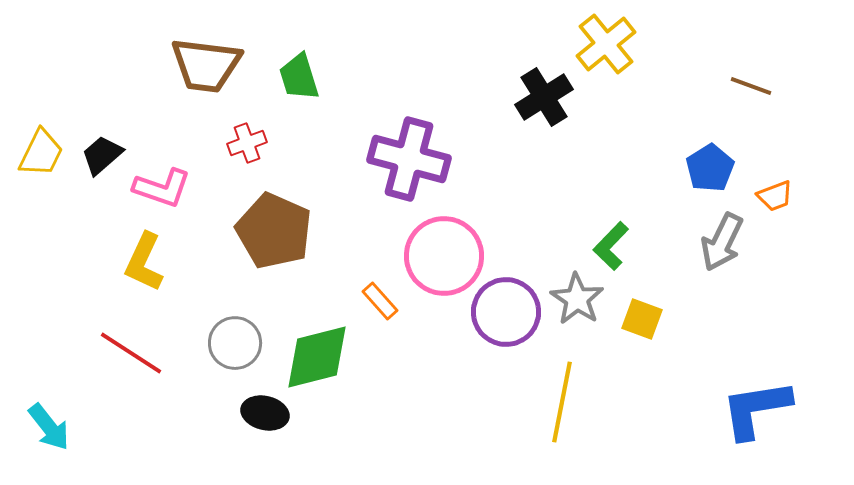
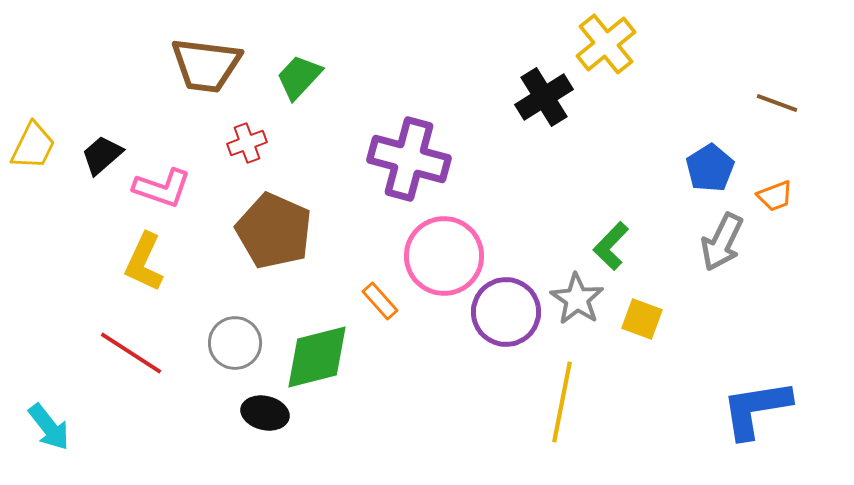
green trapezoid: rotated 60 degrees clockwise
brown line: moved 26 px right, 17 px down
yellow trapezoid: moved 8 px left, 7 px up
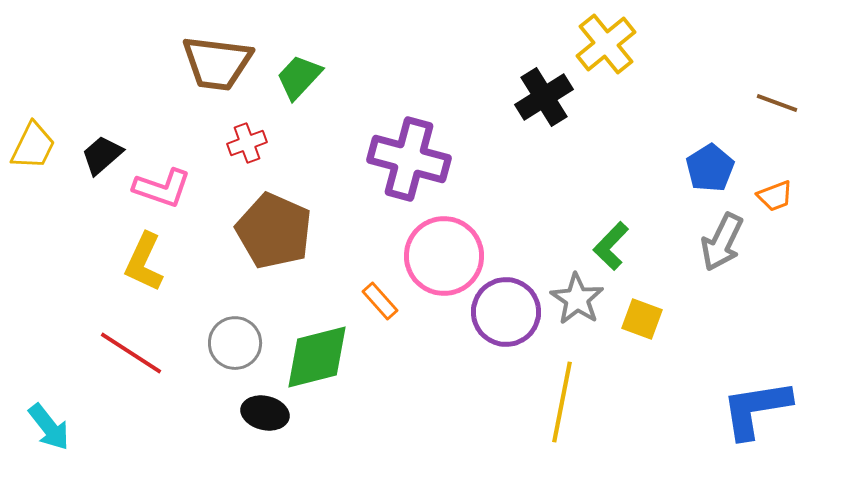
brown trapezoid: moved 11 px right, 2 px up
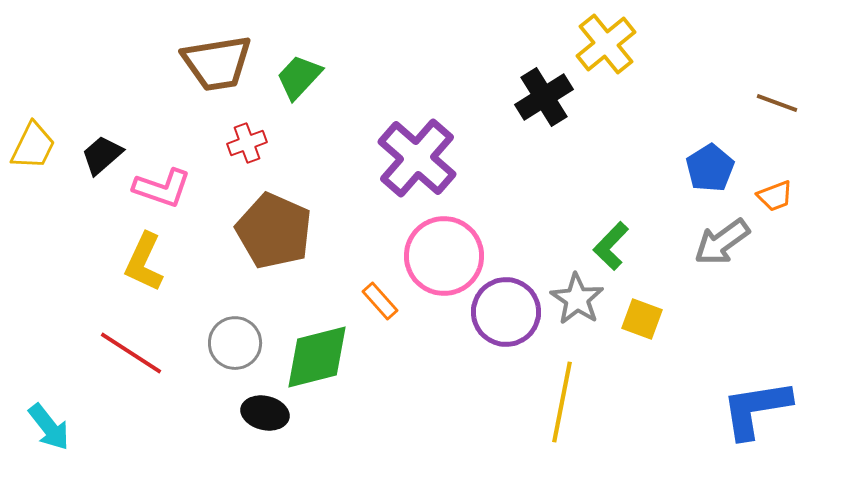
brown trapezoid: rotated 16 degrees counterclockwise
purple cross: moved 8 px right, 1 px up; rotated 26 degrees clockwise
gray arrow: rotated 28 degrees clockwise
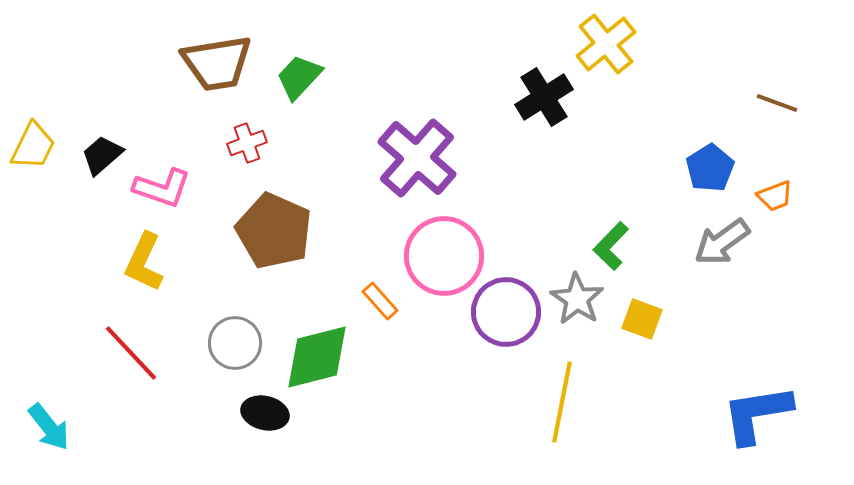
red line: rotated 14 degrees clockwise
blue L-shape: moved 1 px right, 5 px down
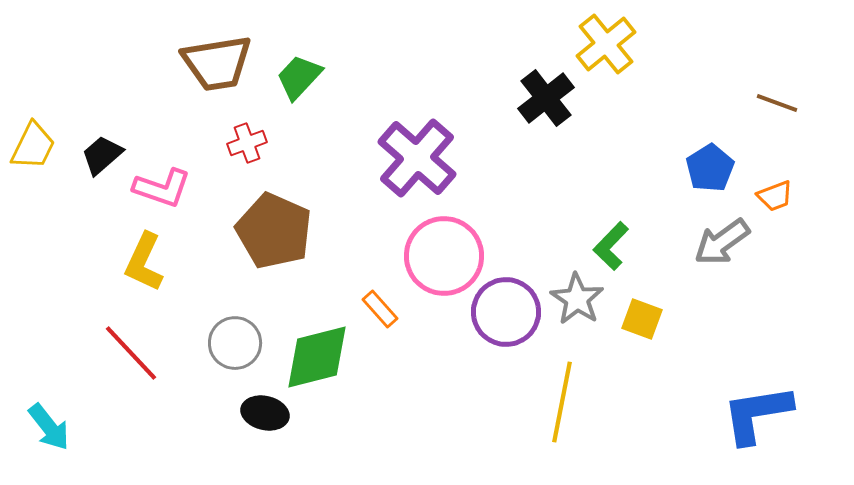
black cross: moved 2 px right, 1 px down; rotated 6 degrees counterclockwise
orange rectangle: moved 8 px down
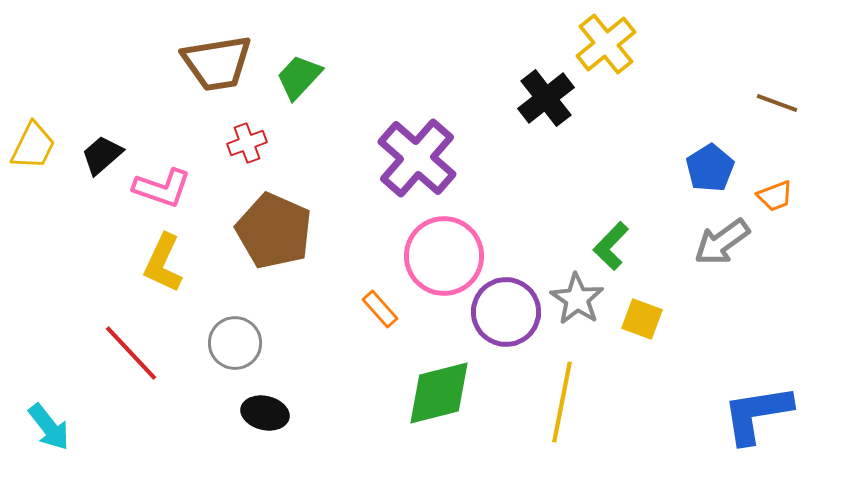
yellow L-shape: moved 19 px right, 1 px down
green diamond: moved 122 px right, 36 px down
